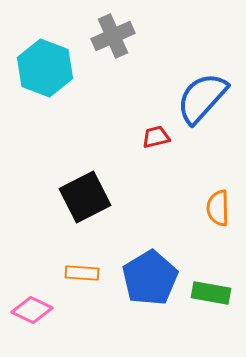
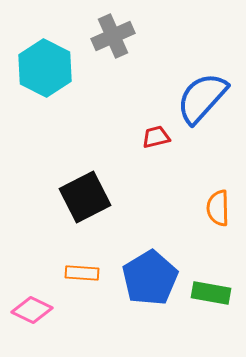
cyan hexagon: rotated 6 degrees clockwise
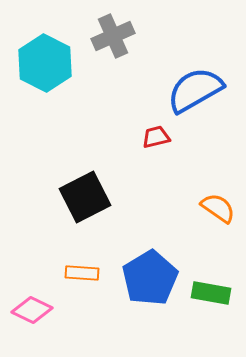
cyan hexagon: moved 5 px up
blue semicircle: moved 7 px left, 8 px up; rotated 18 degrees clockwise
orange semicircle: rotated 126 degrees clockwise
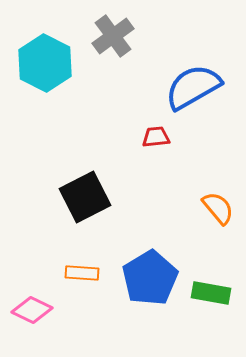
gray cross: rotated 12 degrees counterclockwise
blue semicircle: moved 2 px left, 3 px up
red trapezoid: rotated 8 degrees clockwise
orange semicircle: rotated 15 degrees clockwise
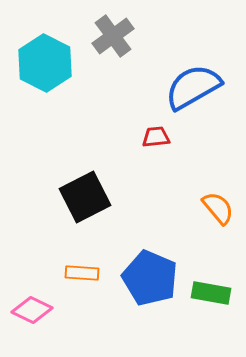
blue pentagon: rotated 18 degrees counterclockwise
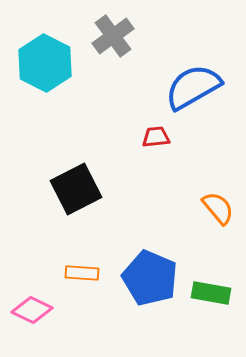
black square: moved 9 px left, 8 px up
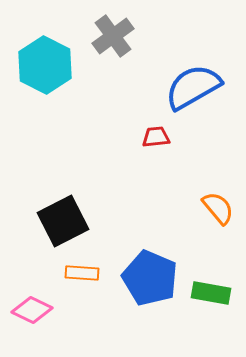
cyan hexagon: moved 2 px down
black square: moved 13 px left, 32 px down
